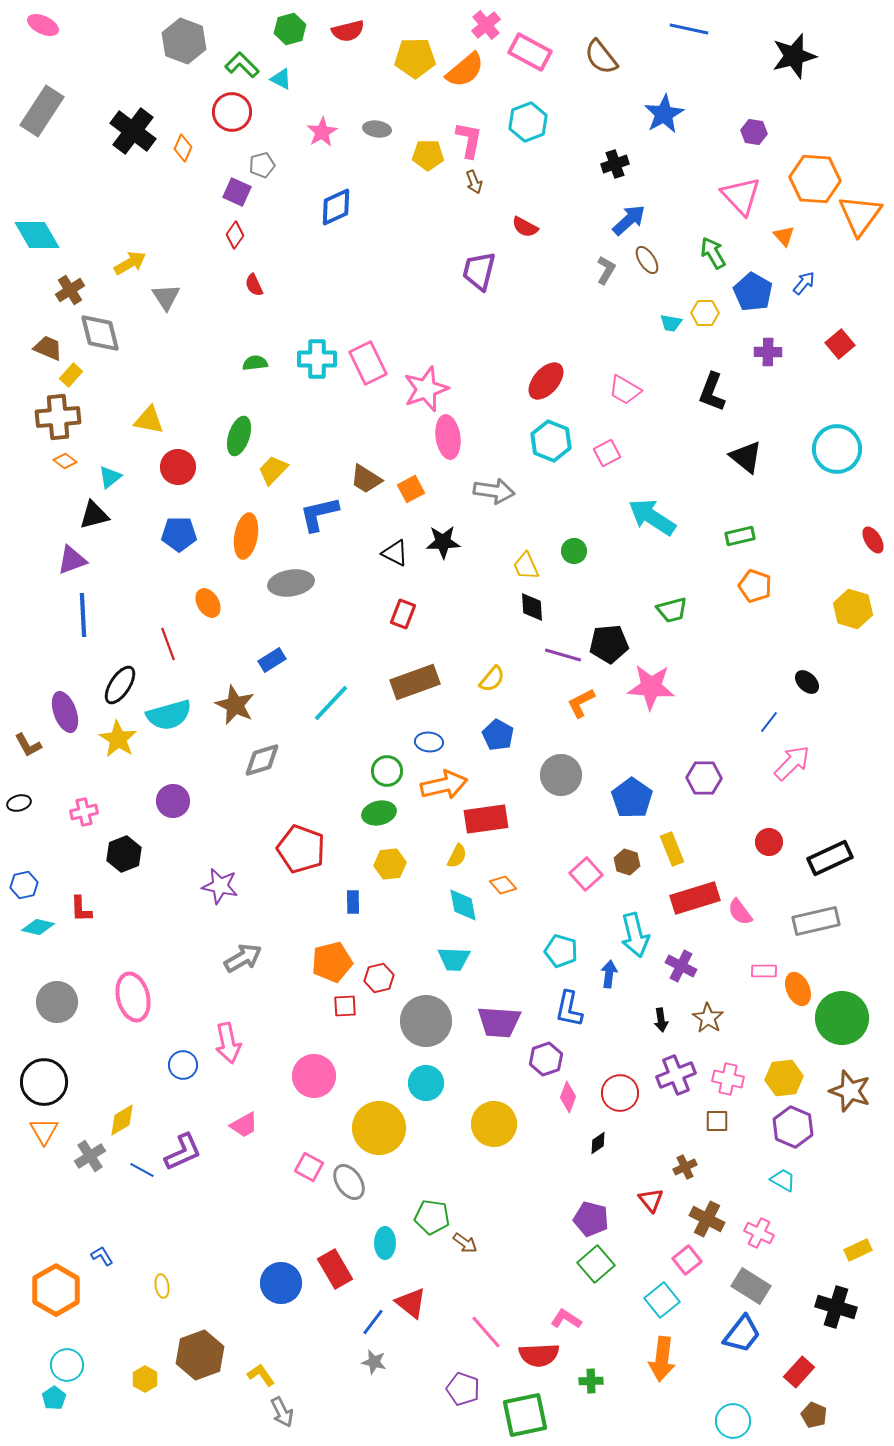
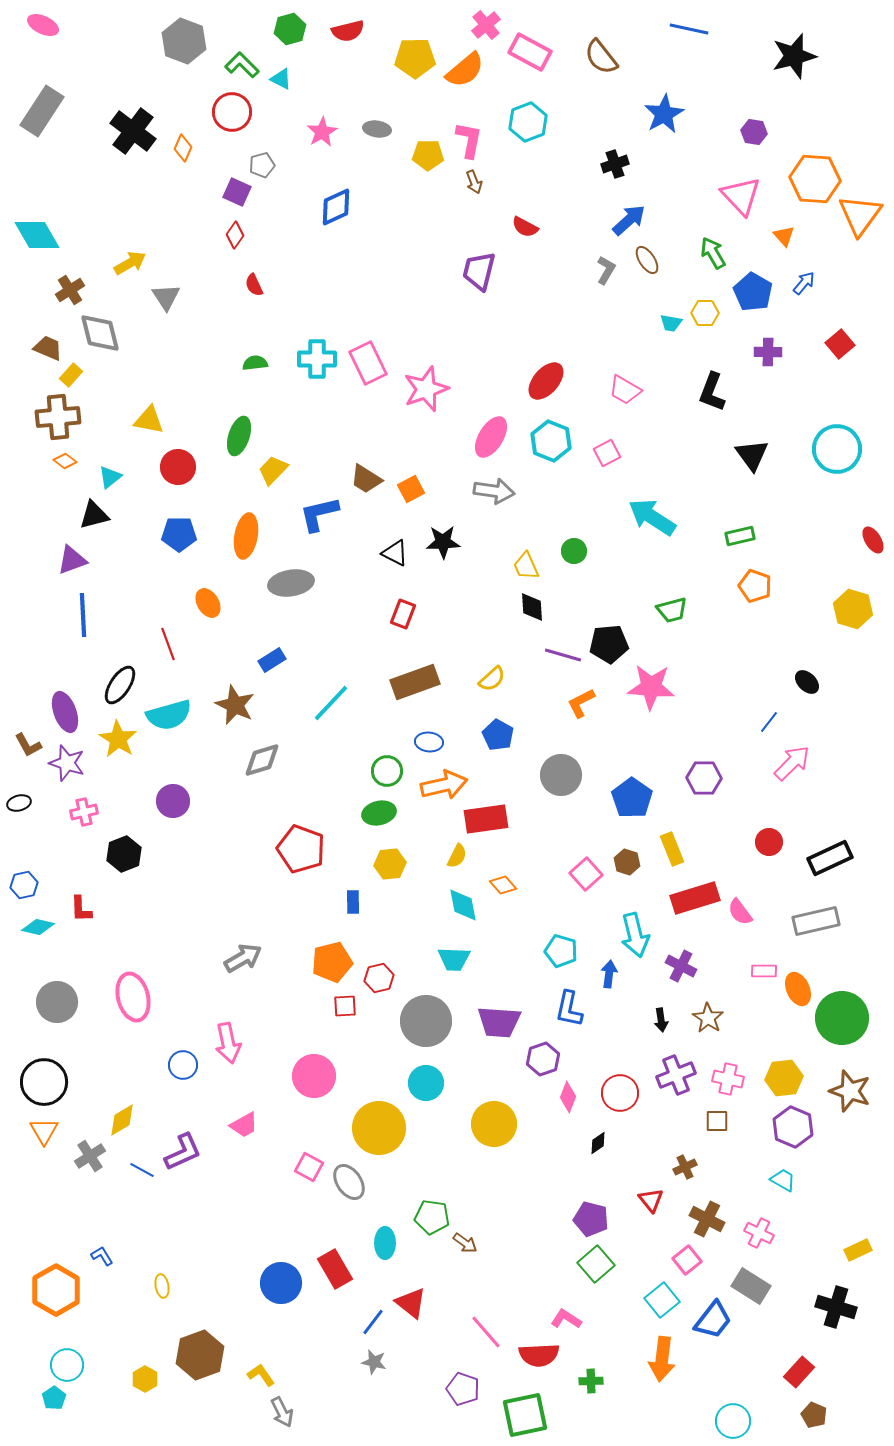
pink ellipse at (448, 437): moved 43 px right; rotated 39 degrees clockwise
black triangle at (746, 457): moved 6 px right, 2 px up; rotated 15 degrees clockwise
yellow semicircle at (492, 679): rotated 8 degrees clockwise
purple star at (220, 886): moved 153 px left, 123 px up; rotated 6 degrees clockwise
purple hexagon at (546, 1059): moved 3 px left
blue trapezoid at (742, 1334): moved 29 px left, 14 px up
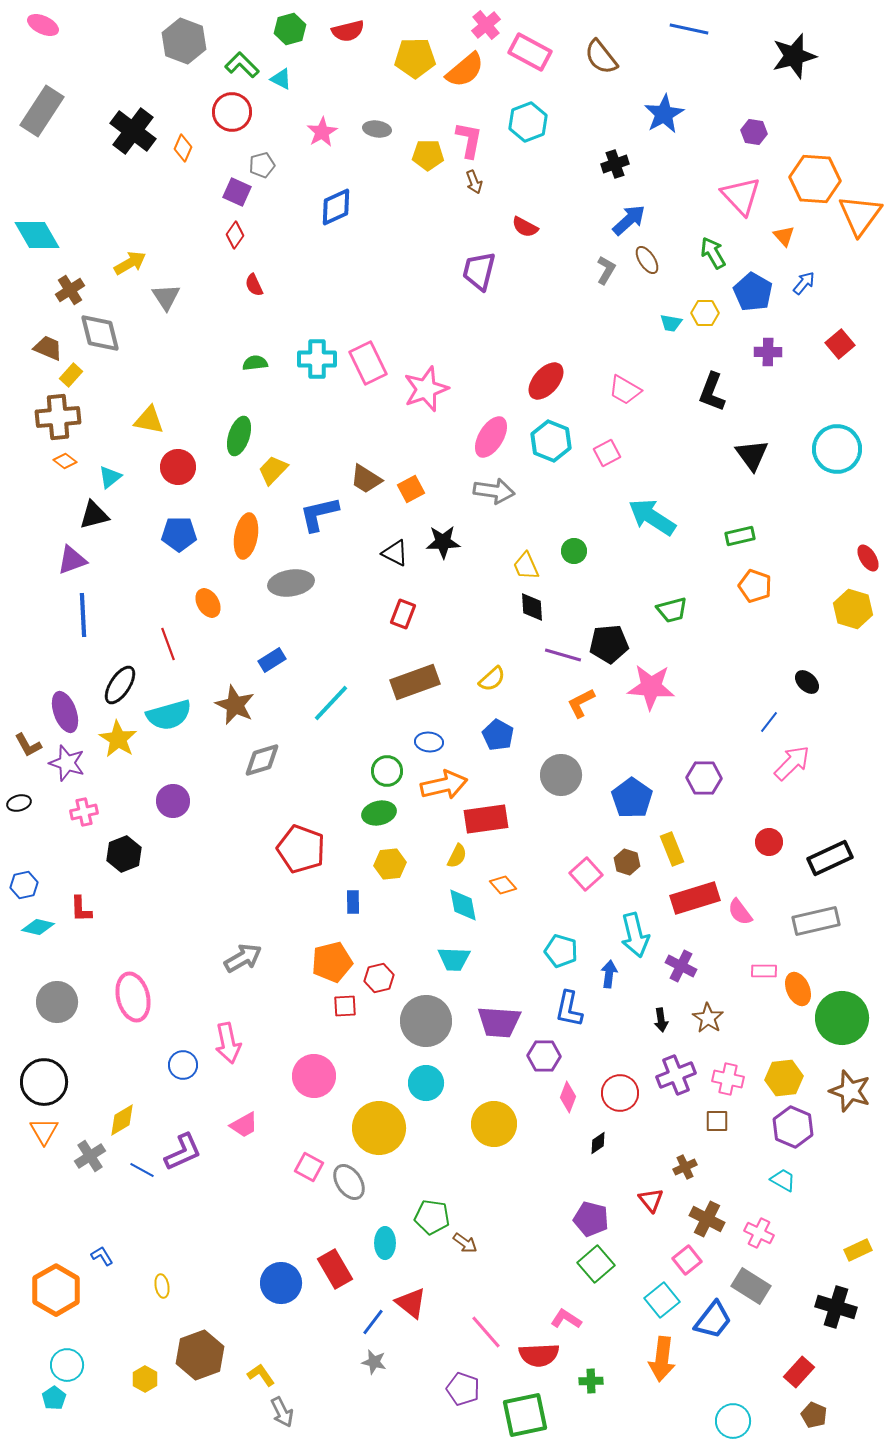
red ellipse at (873, 540): moved 5 px left, 18 px down
purple hexagon at (543, 1059): moved 1 px right, 3 px up; rotated 20 degrees clockwise
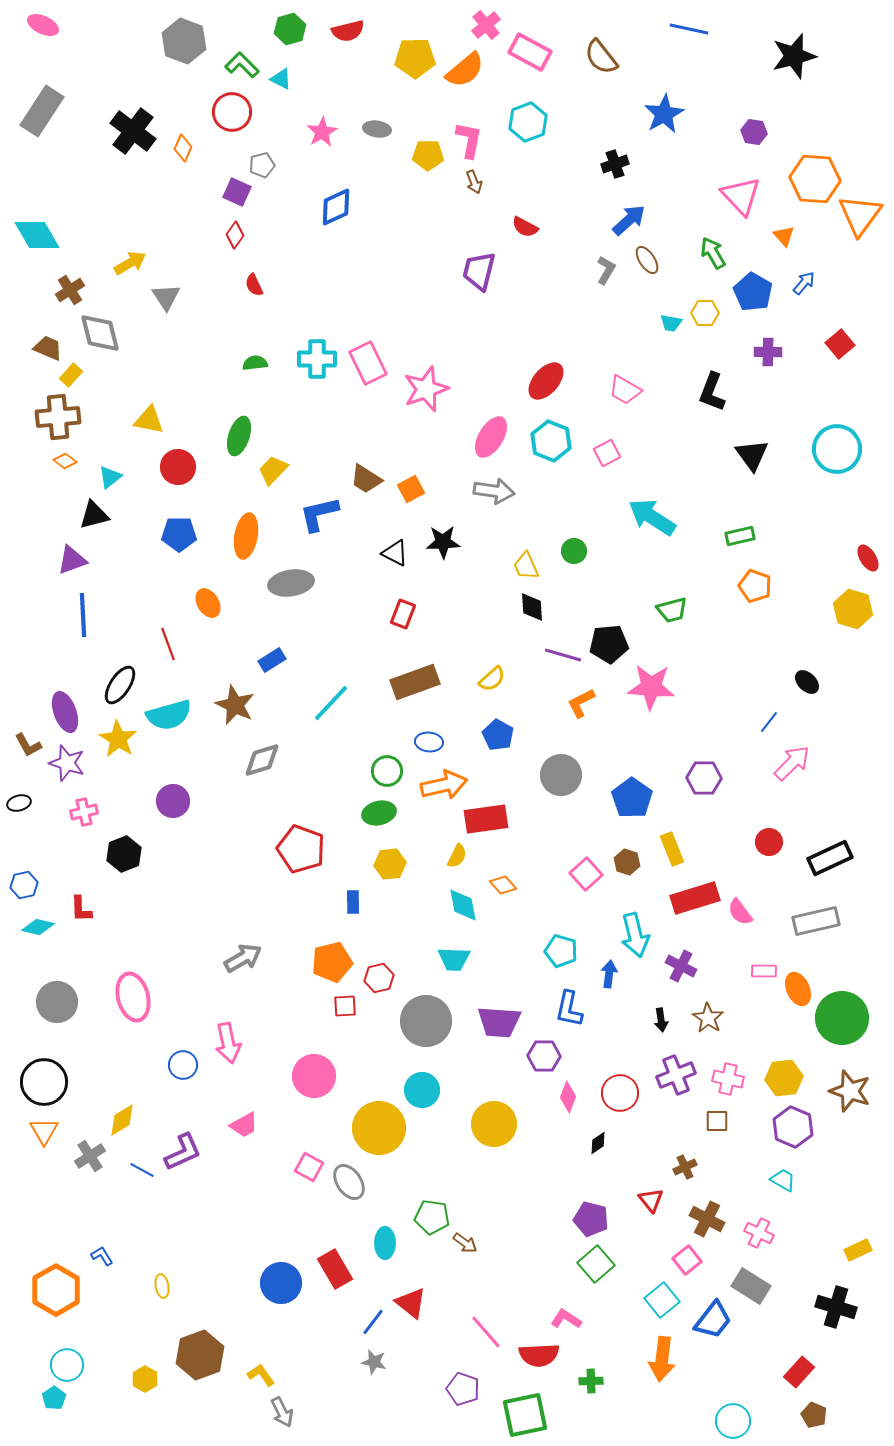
cyan circle at (426, 1083): moved 4 px left, 7 px down
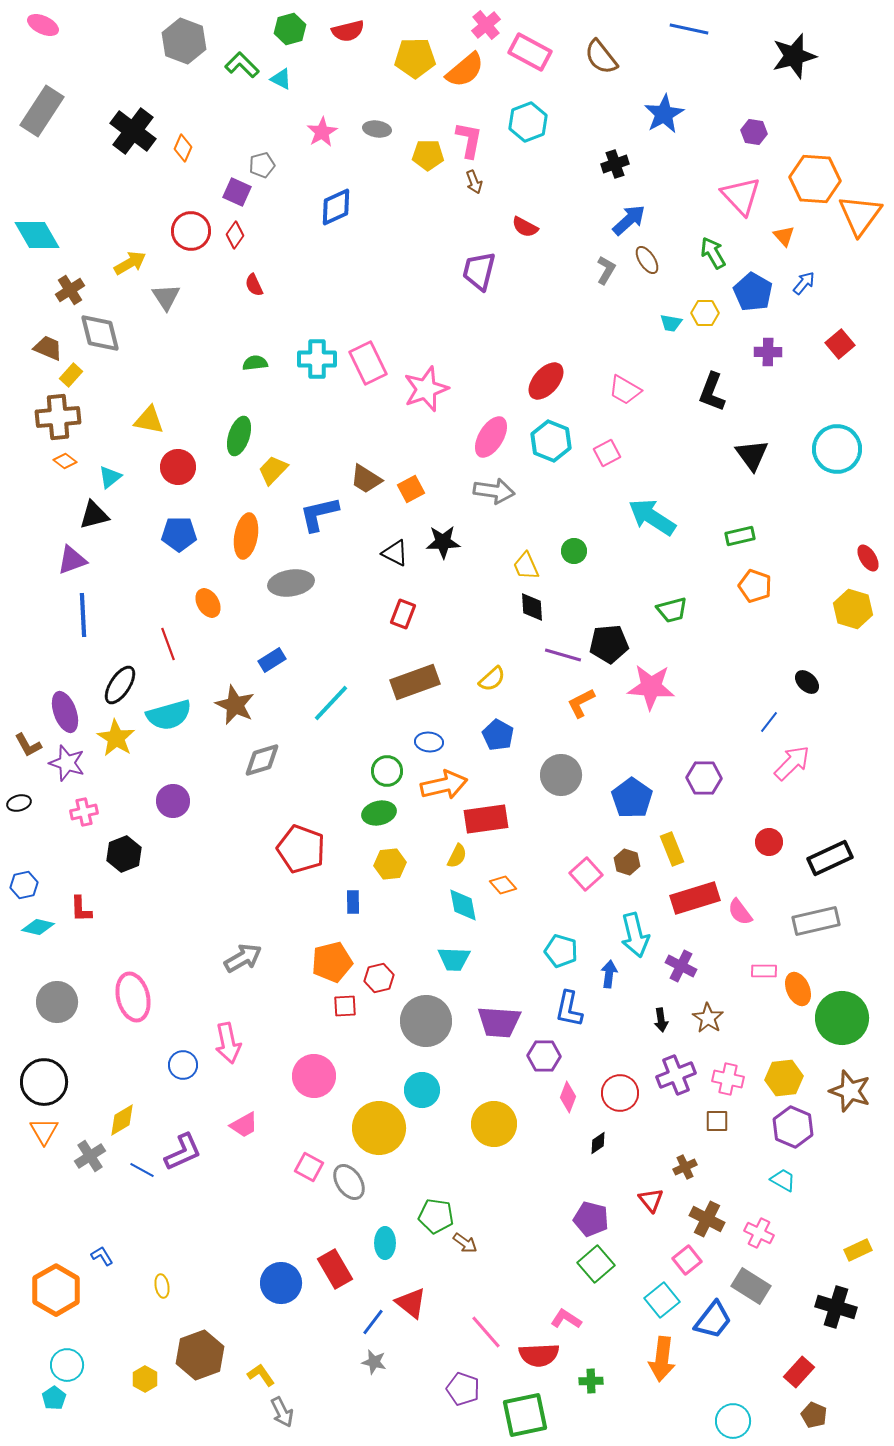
red circle at (232, 112): moved 41 px left, 119 px down
yellow star at (118, 739): moved 2 px left, 1 px up
green pentagon at (432, 1217): moved 4 px right, 1 px up
